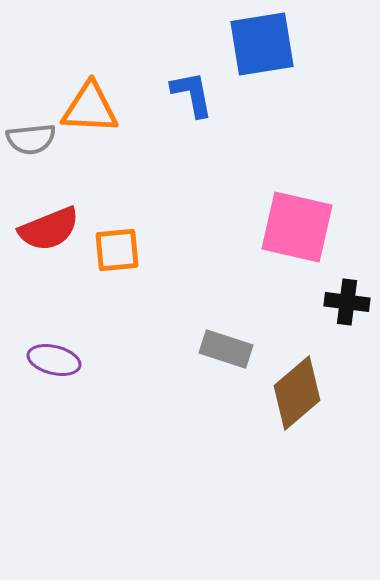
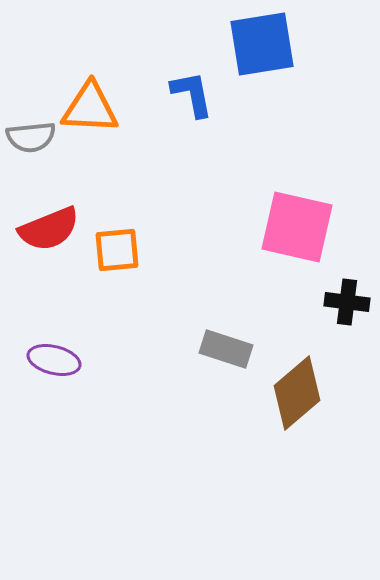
gray semicircle: moved 2 px up
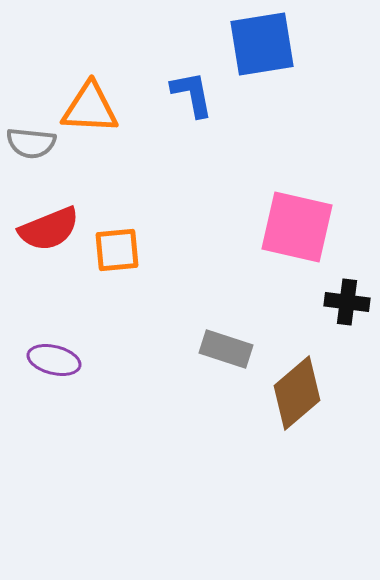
gray semicircle: moved 6 px down; rotated 12 degrees clockwise
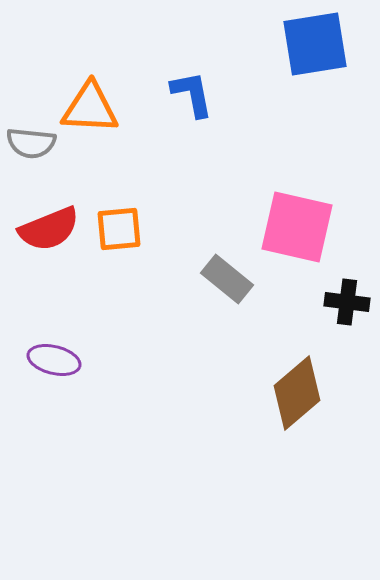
blue square: moved 53 px right
orange square: moved 2 px right, 21 px up
gray rectangle: moved 1 px right, 70 px up; rotated 21 degrees clockwise
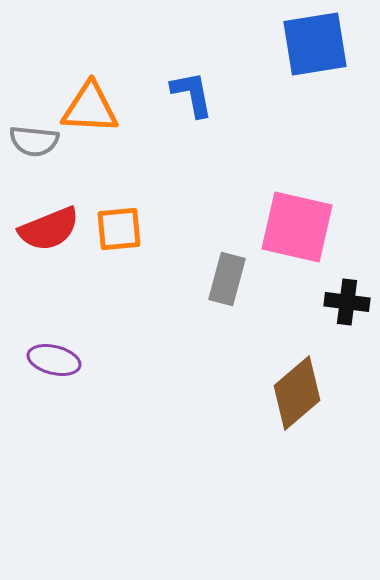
gray semicircle: moved 3 px right, 2 px up
gray rectangle: rotated 66 degrees clockwise
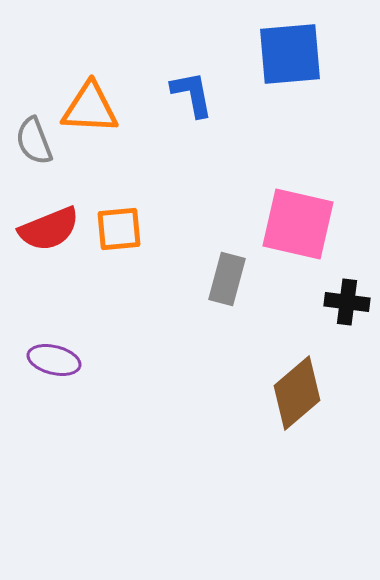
blue square: moved 25 px left, 10 px down; rotated 4 degrees clockwise
gray semicircle: rotated 63 degrees clockwise
pink square: moved 1 px right, 3 px up
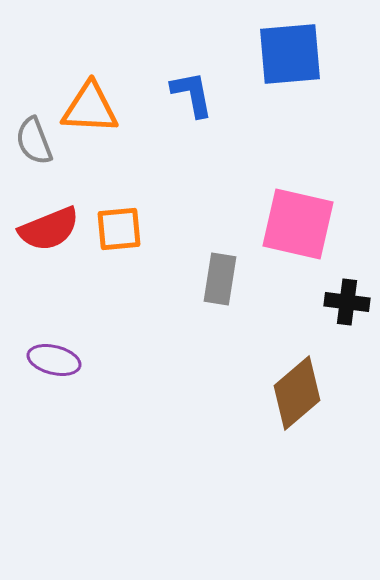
gray rectangle: moved 7 px left; rotated 6 degrees counterclockwise
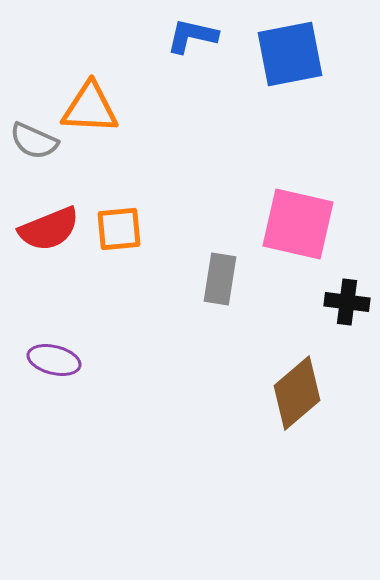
blue square: rotated 6 degrees counterclockwise
blue L-shape: moved 58 px up; rotated 66 degrees counterclockwise
gray semicircle: rotated 45 degrees counterclockwise
